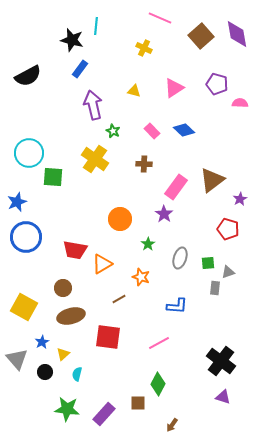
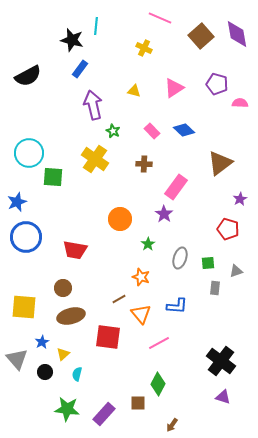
brown triangle at (212, 180): moved 8 px right, 17 px up
orange triangle at (102, 264): moved 39 px right, 50 px down; rotated 40 degrees counterclockwise
gray triangle at (228, 272): moved 8 px right, 1 px up
yellow square at (24, 307): rotated 24 degrees counterclockwise
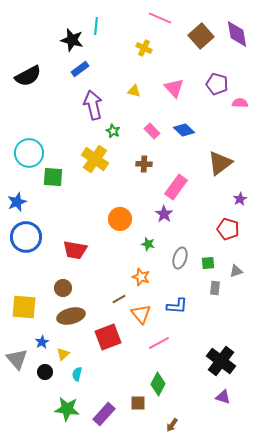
blue rectangle at (80, 69): rotated 18 degrees clockwise
pink triangle at (174, 88): rotated 40 degrees counterclockwise
green star at (148, 244): rotated 24 degrees counterclockwise
red square at (108, 337): rotated 28 degrees counterclockwise
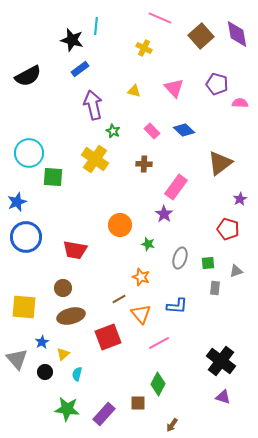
orange circle at (120, 219): moved 6 px down
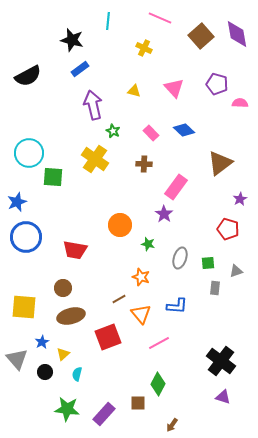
cyan line at (96, 26): moved 12 px right, 5 px up
pink rectangle at (152, 131): moved 1 px left, 2 px down
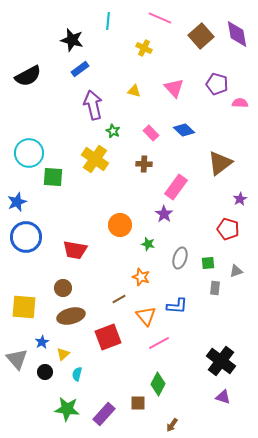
orange triangle at (141, 314): moved 5 px right, 2 px down
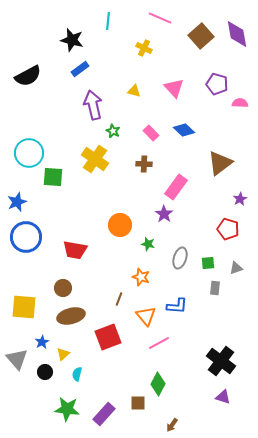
gray triangle at (236, 271): moved 3 px up
brown line at (119, 299): rotated 40 degrees counterclockwise
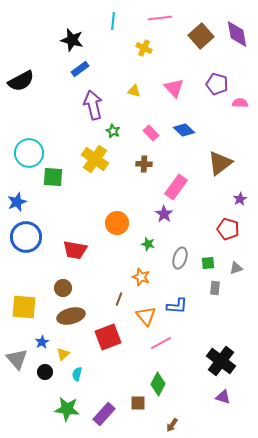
pink line at (160, 18): rotated 30 degrees counterclockwise
cyan line at (108, 21): moved 5 px right
black semicircle at (28, 76): moved 7 px left, 5 px down
orange circle at (120, 225): moved 3 px left, 2 px up
pink line at (159, 343): moved 2 px right
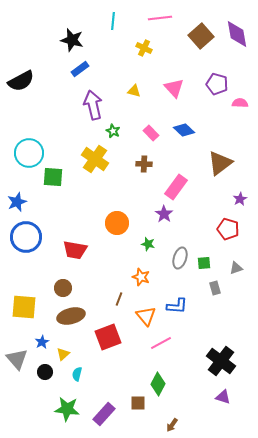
green square at (208, 263): moved 4 px left
gray rectangle at (215, 288): rotated 24 degrees counterclockwise
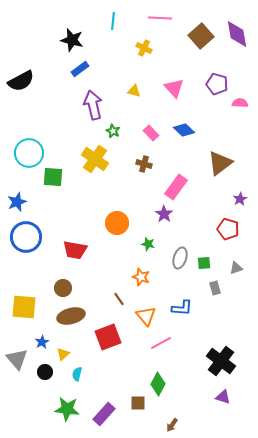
pink line at (160, 18): rotated 10 degrees clockwise
brown cross at (144, 164): rotated 14 degrees clockwise
brown line at (119, 299): rotated 56 degrees counterclockwise
blue L-shape at (177, 306): moved 5 px right, 2 px down
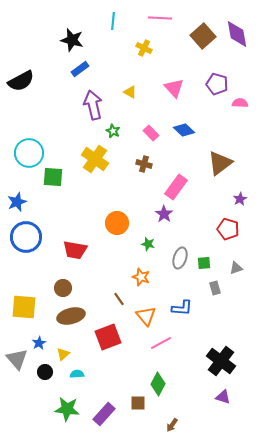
brown square at (201, 36): moved 2 px right
yellow triangle at (134, 91): moved 4 px left, 1 px down; rotated 16 degrees clockwise
blue star at (42, 342): moved 3 px left, 1 px down
cyan semicircle at (77, 374): rotated 72 degrees clockwise
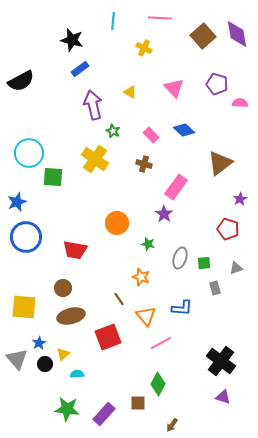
pink rectangle at (151, 133): moved 2 px down
black circle at (45, 372): moved 8 px up
